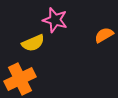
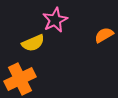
pink star: rotated 30 degrees clockwise
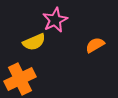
orange semicircle: moved 9 px left, 10 px down
yellow semicircle: moved 1 px right, 1 px up
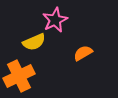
orange semicircle: moved 12 px left, 8 px down
orange cross: moved 1 px left, 3 px up
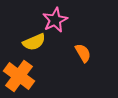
orange semicircle: rotated 90 degrees clockwise
orange cross: rotated 28 degrees counterclockwise
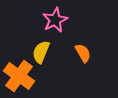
yellow semicircle: moved 7 px right, 10 px down; rotated 135 degrees clockwise
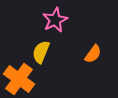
orange semicircle: moved 10 px right, 1 px down; rotated 66 degrees clockwise
orange cross: moved 3 px down
